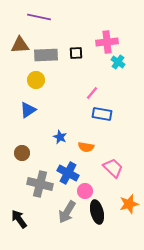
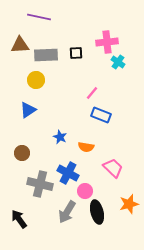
blue rectangle: moved 1 px left, 1 px down; rotated 12 degrees clockwise
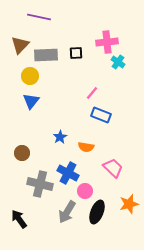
brown triangle: rotated 42 degrees counterclockwise
yellow circle: moved 6 px left, 4 px up
blue triangle: moved 3 px right, 9 px up; rotated 18 degrees counterclockwise
blue star: rotated 16 degrees clockwise
black ellipse: rotated 35 degrees clockwise
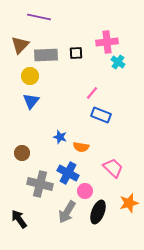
blue star: rotated 24 degrees counterclockwise
orange semicircle: moved 5 px left
orange star: moved 1 px up
black ellipse: moved 1 px right
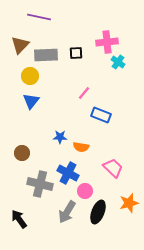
pink line: moved 8 px left
blue star: rotated 16 degrees counterclockwise
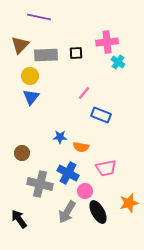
blue triangle: moved 4 px up
pink trapezoid: moved 7 px left; rotated 125 degrees clockwise
black ellipse: rotated 50 degrees counterclockwise
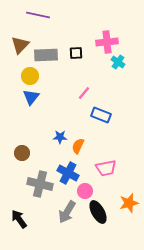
purple line: moved 1 px left, 2 px up
orange semicircle: moved 3 px left, 1 px up; rotated 105 degrees clockwise
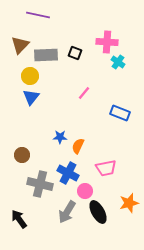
pink cross: rotated 10 degrees clockwise
black square: moved 1 px left; rotated 24 degrees clockwise
blue rectangle: moved 19 px right, 2 px up
brown circle: moved 2 px down
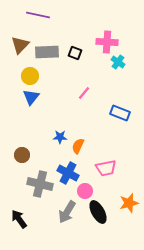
gray rectangle: moved 1 px right, 3 px up
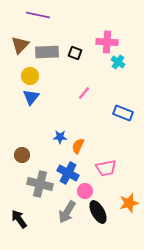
blue rectangle: moved 3 px right
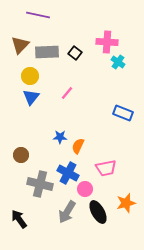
black square: rotated 16 degrees clockwise
pink line: moved 17 px left
brown circle: moved 1 px left
pink circle: moved 2 px up
orange star: moved 3 px left
